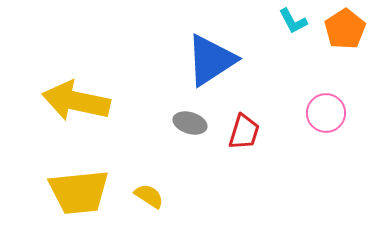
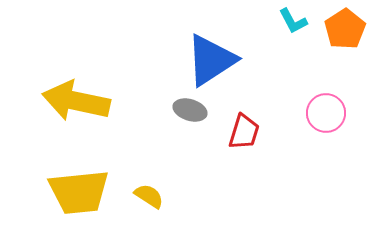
gray ellipse: moved 13 px up
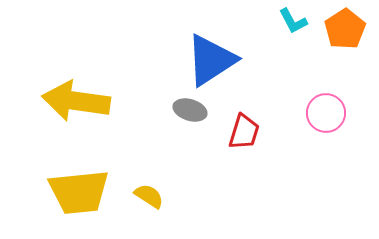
yellow arrow: rotated 4 degrees counterclockwise
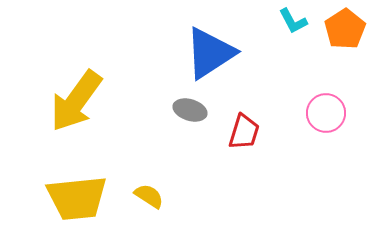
blue triangle: moved 1 px left, 7 px up
yellow arrow: rotated 62 degrees counterclockwise
yellow trapezoid: moved 2 px left, 6 px down
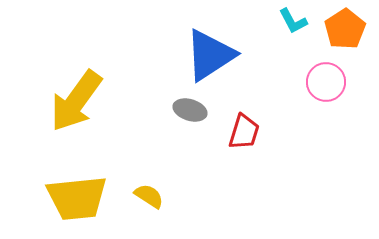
blue triangle: moved 2 px down
pink circle: moved 31 px up
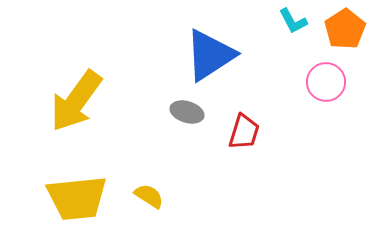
gray ellipse: moved 3 px left, 2 px down
